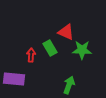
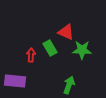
purple rectangle: moved 1 px right, 2 px down
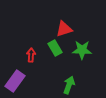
red triangle: moved 2 px left, 3 px up; rotated 42 degrees counterclockwise
green rectangle: moved 5 px right
purple rectangle: rotated 60 degrees counterclockwise
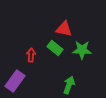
red triangle: rotated 30 degrees clockwise
green rectangle: rotated 21 degrees counterclockwise
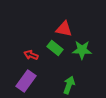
red arrow: rotated 72 degrees counterclockwise
purple rectangle: moved 11 px right
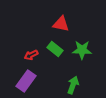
red triangle: moved 3 px left, 5 px up
green rectangle: moved 1 px down
red arrow: rotated 48 degrees counterclockwise
green arrow: moved 4 px right
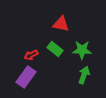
purple rectangle: moved 4 px up
green arrow: moved 11 px right, 10 px up
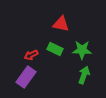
green rectangle: rotated 14 degrees counterclockwise
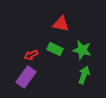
green star: rotated 12 degrees clockwise
